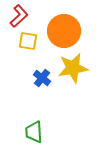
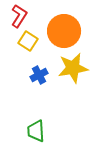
red L-shape: rotated 15 degrees counterclockwise
yellow square: rotated 24 degrees clockwise
blue cross: moved 3 px left, 3 px up; rotated 24 degrees clockwise
green trapezoid: moved 2 px right, 1 px up
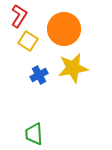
orange circle: moved 2 px up
green trapezoid: moved 2 px left, 3 px down
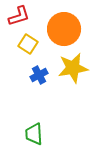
red L-shape: rotated 40 degrees clockwise
yellow square: moved 3 px down
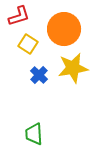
blue cross: rotated 18 degrees counterclockwise
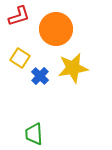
orange circle: moved 8 px left
yellow square: moved 8 px left, 14 px down
blue cross: moved 1 px right, 1 px down
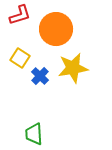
red L-shape: moved 1 px right, 1 px up
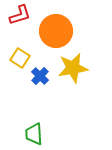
orange circle: moved 2 px down
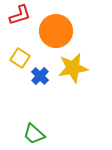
green trapezoid: rotated 45 degrees counterclockwise
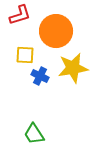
yellow square: moved 5 px right, 3 px up; rotated 30 degrees counterclockwise
blue cross: rotated 18 degrees counterclockwise
green trapezoid: rotated 15 degrees clockwise
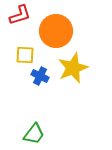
yellow star: rotated 12 degrees counterclockwise
green trapezoid: rotated 110 degrees counterclockwise
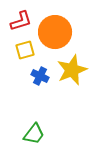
red L-shape: moved 1 px right, 6 px down
orange circle: moved 1 px left, 1 px down
yellow square: moved 5 px up; rotated 18 degrees counterclockwise
yellow star: moved 1 px left, 2 px down
